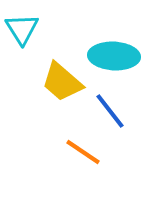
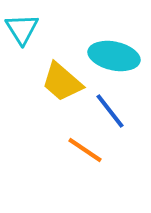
cyan ellipse: rotated 9 degrees clockwise
orange line: moved 2 px right, 2 px up
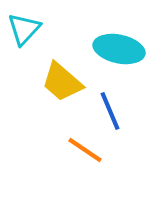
cyan triangle: moved 2 px right; rotated 15 degrees clockwise
cyan ellipse: moved 5 px right, 7 px up
blue line: rotated 15 degrees clockwise
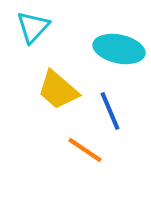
cyan triangle: moved 9 px right, 2 px up
yellow trapezoid: moved 4 px left, 8 px down
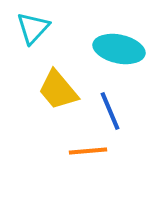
cyan triangle: moved 1 px down
yellow trapezoid: rotated 9 degrees clockwise
orange line: moved 3 px right, 1 px down; rotated 39 degrees counterclockwise
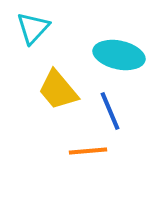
cyan ellipse: moved 6 px down
